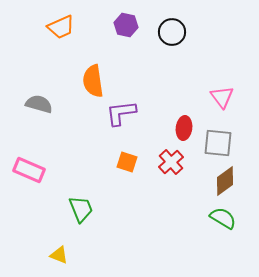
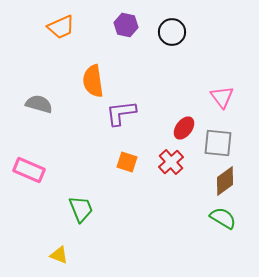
red ellipse: rotated 30 degrees clockwise
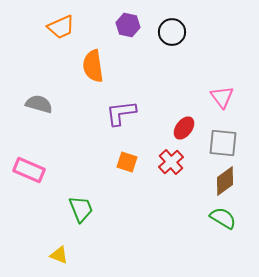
purple hexagon: moved 2 px right
orange semicircle: moved 15 px up
gray square: moved 5 px right
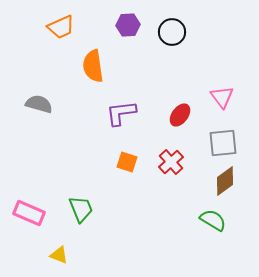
purple hexagon: rotated 15 degrees counterclockwise
red ellipse: moved 4 px left, 13 px up
gray square: rotated 12 degrees counterclockwise
pink rectangle: moved 43 px down
green semicircle: moved 10 px left, 2 px down
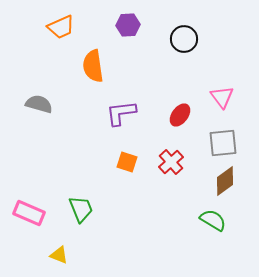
black circle: moved 12 px right, 7 px down
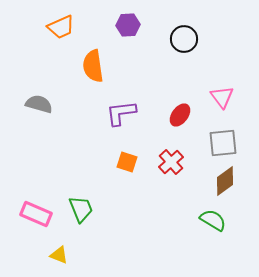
pink rectangle: moved 7 px right, 1 px down
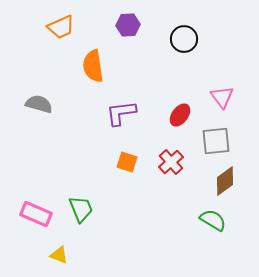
gray square: moved 7 px left, 2 px up
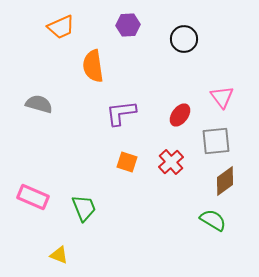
green trapezoid: moved 3 px right, 1 px up
pink rectangle: moved 3 px left, 17 px up
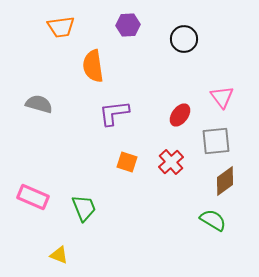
orange trapezoid: rotated 16 degrees clockwise
purple L-shape: moved 7 px left
